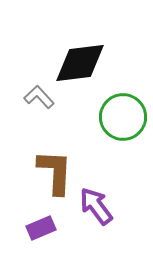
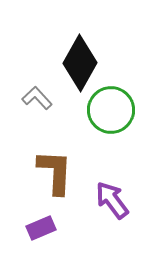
black diamond: rotated 54 degrees counterclockwise
gray L-shape: moved 2 px left, 1 px down
green circle: moved 12 px left, 7 px up
purple arrow: moved 16 px right, 6 px up
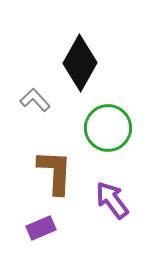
gray L-shape: moved 2 px left, 2 px down
green circle: moved 3 px left, 18 px down
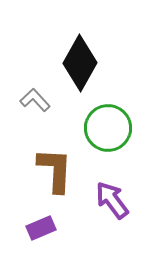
brown L-shape: moved 2 px up
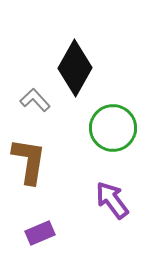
black diamond: moved 5 px left, 5 px down
green circle: moved 5 px right
brown L-shape: moved 26 px left, 9 px up; rotated 6 degrees clockwise
purple rectangle: moved 1 px left, 5 px down
